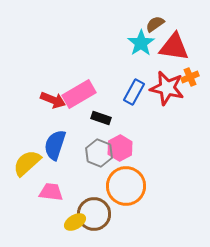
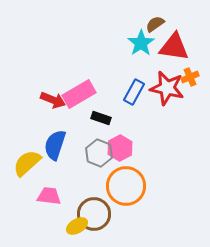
pink trapezoid: moved 2 px left, 4 px down
yellow ellipse: moved 2 px right, 4 px down
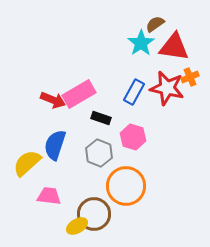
pink hexagon: moved 13 px right, 11 px up; rotated 15 degrees counterclockwise
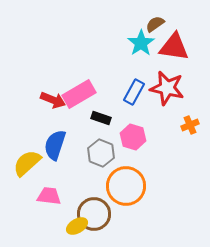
orange cross: moved 48 px down
gray hexagon: moved 2 px right
